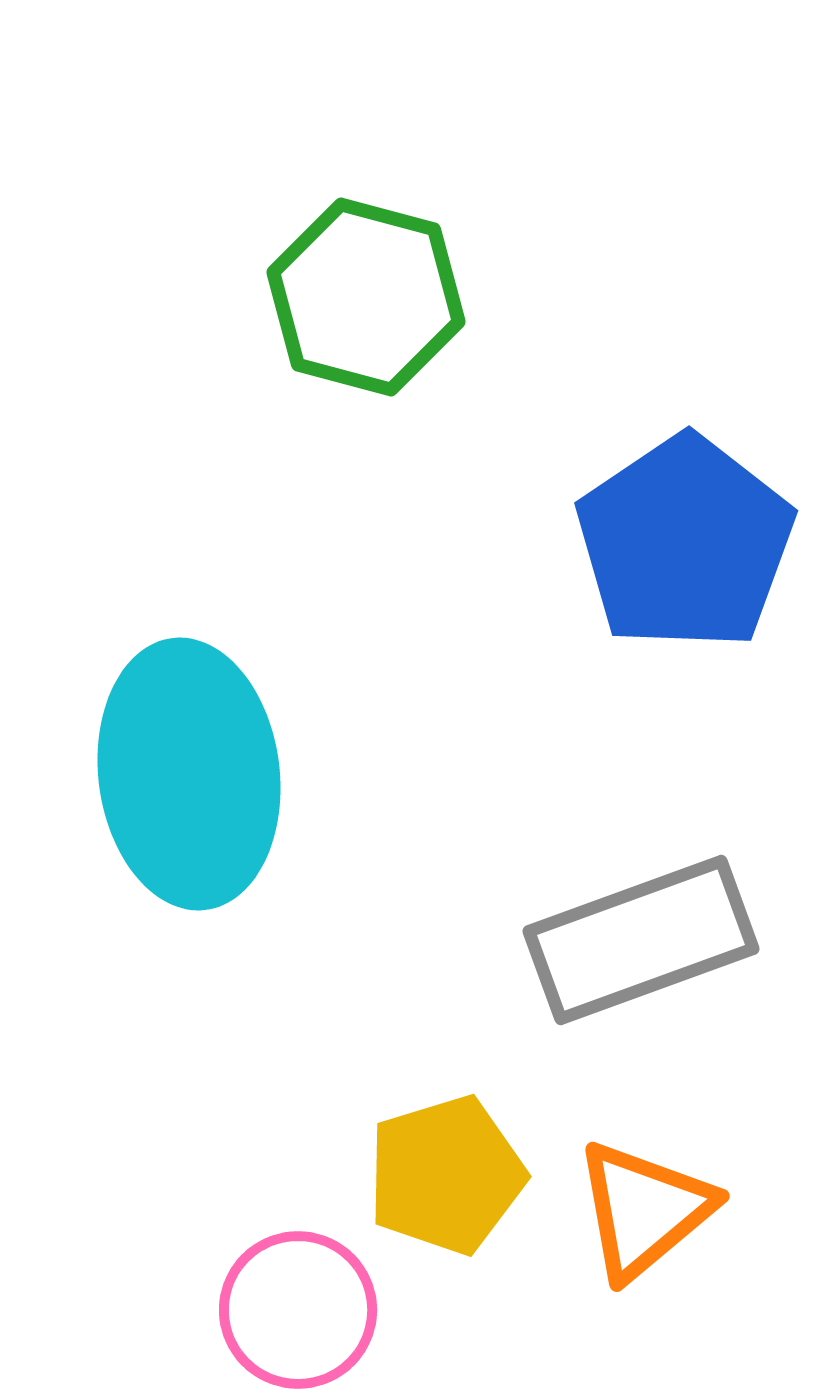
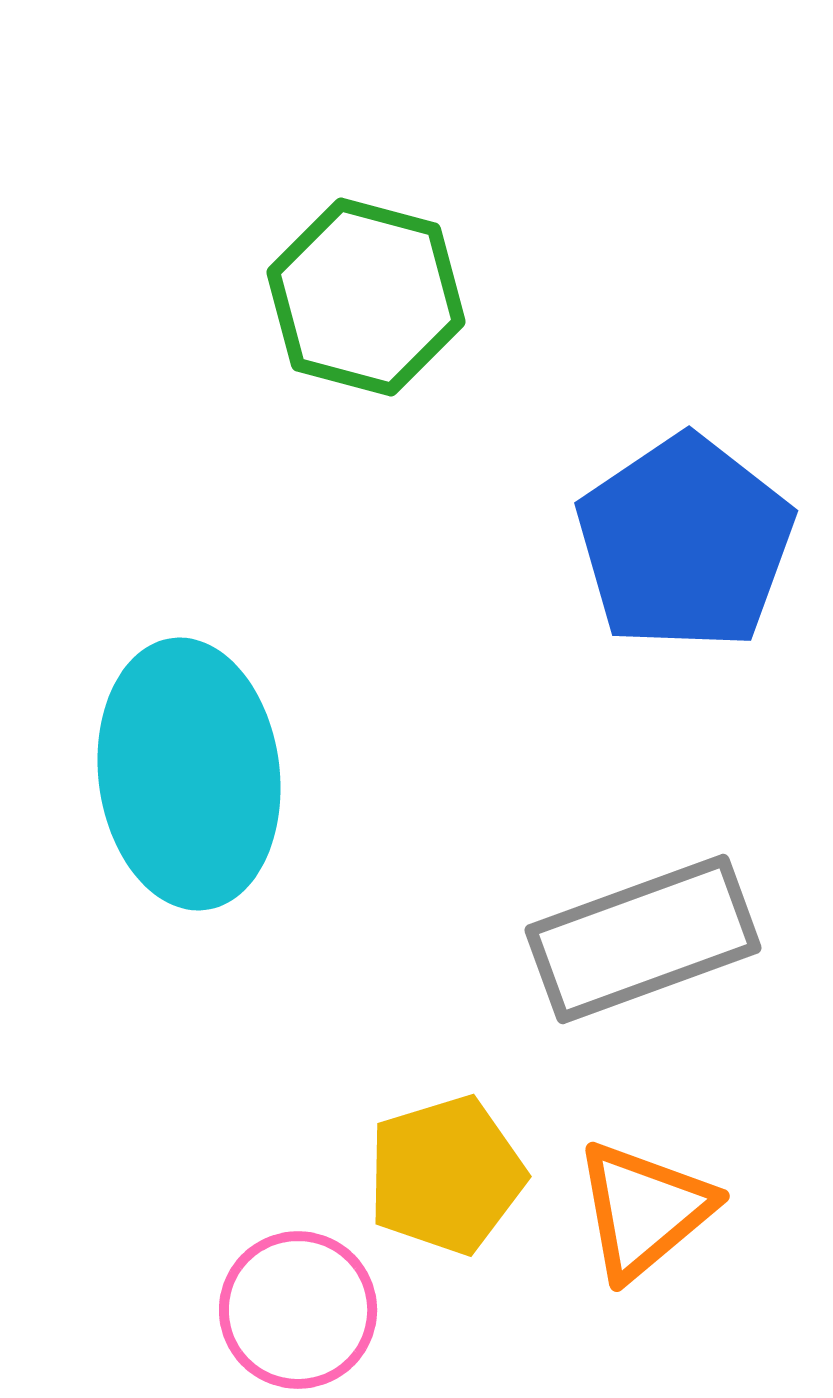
gray rectangle: moved 2 px right, 1 px up
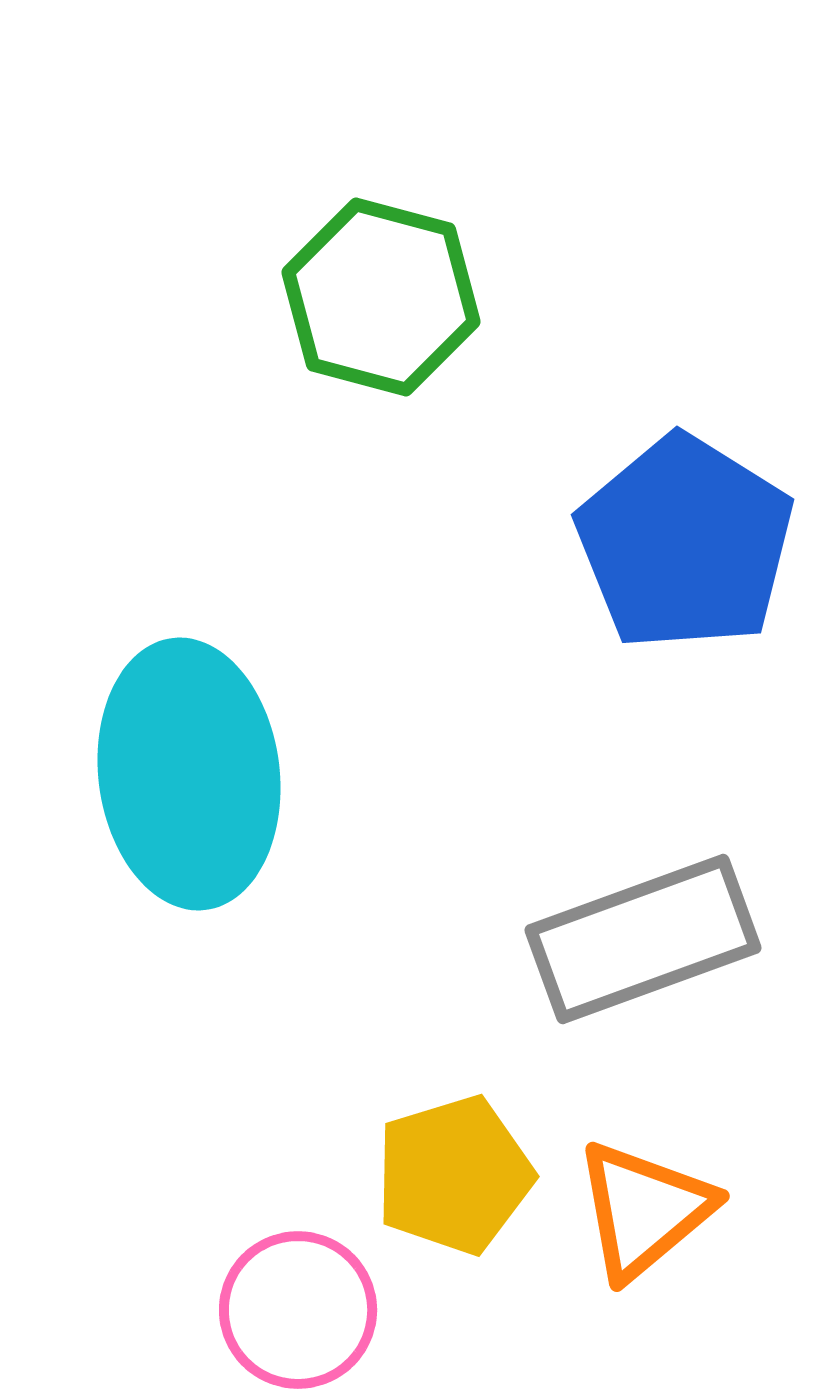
green hexagon: moved 15 px right
blue pentagon: rotated 6 degrees counterclockwise
yellow pentagon: moved 8 px right
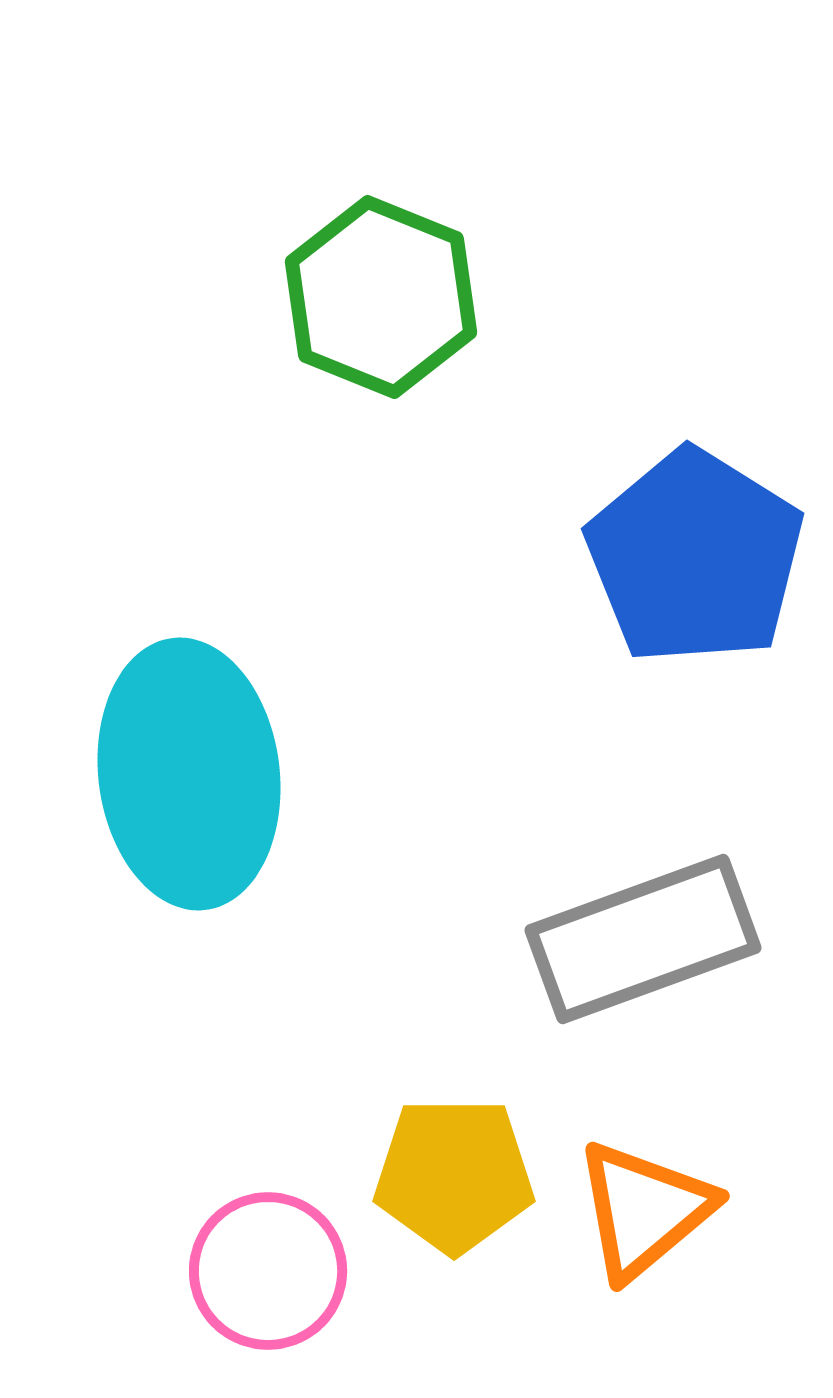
green hexagon: rotated 7 degrees clockwise
blue pentagon: moved 10 px right, 14 px down
yellow pentagon: rotated 17 degrees clockwise
pink circle: moved 30 px left, 39 px up
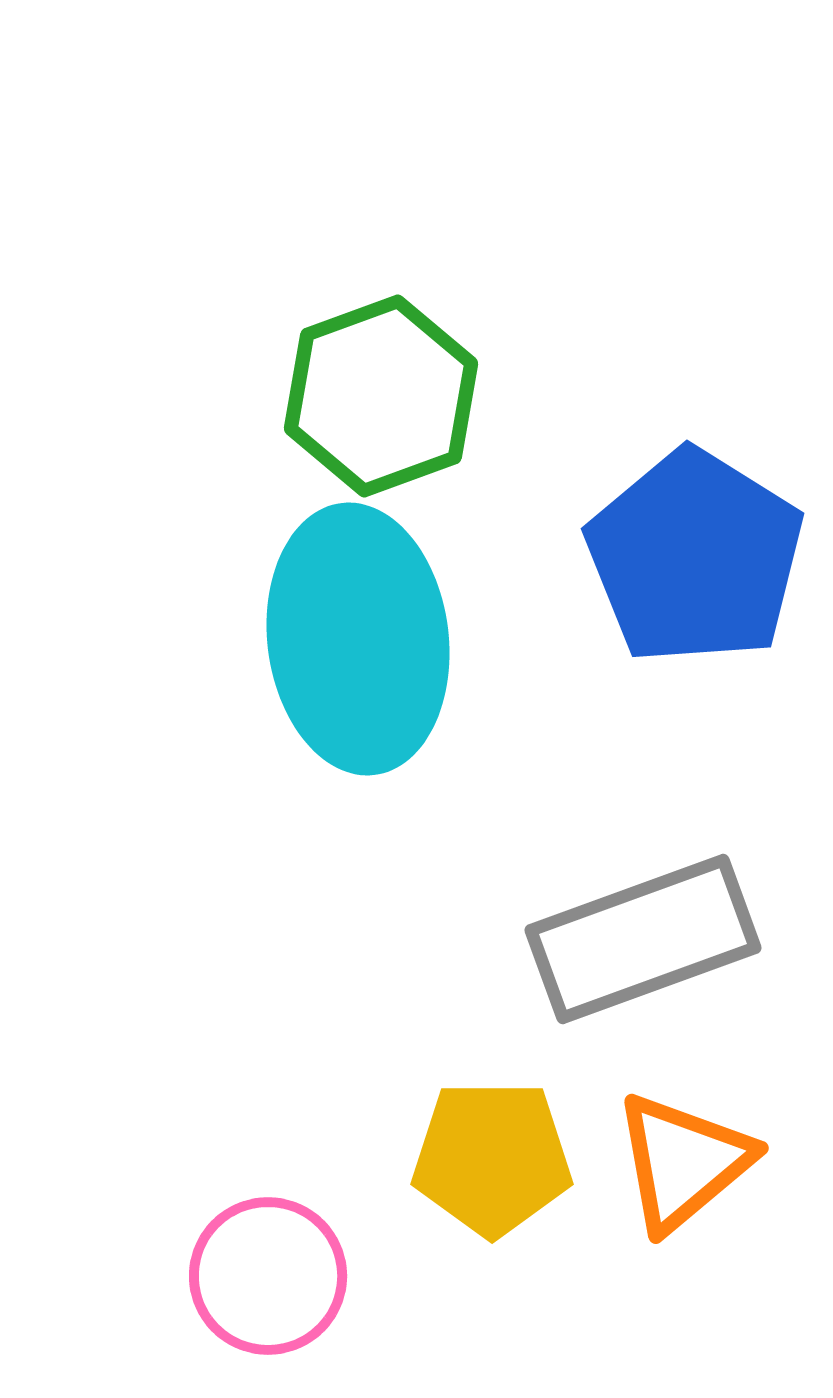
green hexagon: moved 99 px down; rotated 18 degrees clockwise
cyan ellipse: moved 169 px right, 135 px up
yellow pentagon: moved 38 px right, 17 px up
orange triangle: moved 39 px right, 48 px up
pink circle: moved 5 px down
